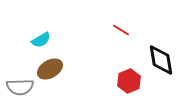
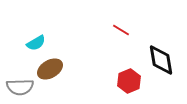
cyan semicircle: moved 5 px left, 3 px down
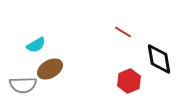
red line: moved 2 px right, 2 px down
cyan semicircle: moved 2 px down
black diamond: moved 2 px left, 1 px up
gray semicircle: moved 3 px right, 2 px up
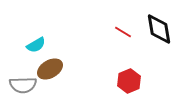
black diamond: moved 30 px up
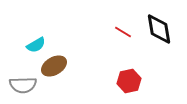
brown ellipse: moved 4 px right, 3 px up
red hexagon: rotated 10 degrees clockwise
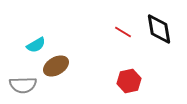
brown ellipse: moved 2 px right
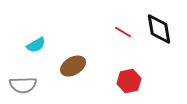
brown ellipse: moved 17 px right
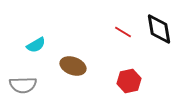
brown ellipse: rotated 50 degrees clockwise
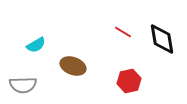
black diamond: moved 3 px right, 10 px down
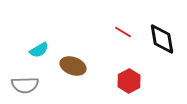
cyan semicircle: moved 3 px right, 5 px down
red hexagon: rotated 15 degrees counterclockwise
gray semicircle: moved 2 px right
